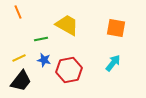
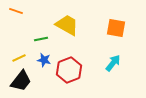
orange line: moved 2 px left, 1 px up; rotated 48 degrees counterclockwise
red hexagon: rotated 10 degrees counterclockwise
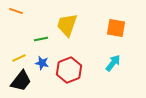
yellow trapezoid: rotated 100 degrees counterclockwise
blue star: moved 2 px left, 3 px down
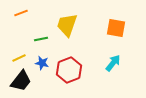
orange line: moved 5 px right, 2 px down; rotated 40 degrees counterclockwise
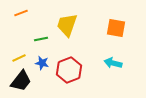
cyan arrow: rotated 114 degrees counterclockwise
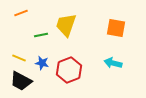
yellow trapezoid: moved 1 px left
green line: moved 4 px up
yellow line: rotated 48 degrees clockwise
black trapezoid: rotated 80 degrees clockwise
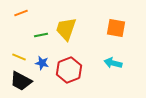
yellow trapezoid: moved 4 px down
yellow line: moved 1 px up
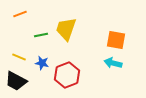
orange line: moved 1 px left, 1 px down
orange square: moved 12 px down
red hexagon: moved 2 px left, 5 px down
black trapezoid: moved 5 px left
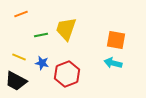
orange line: moved 1 px right
red hexagon: moved 1 px up
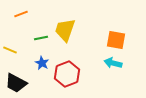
yellow trapezoid: moved 1 px left, 1 px down
green line: moved 3 px down
yellow line: moved 9 px left, 7 px up
blue star: rotated 16 degrees clockwise
black trapezoid: moved 2 px down
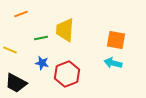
yellow trapezoid: rotated 15 degrees counterclockwise
blue star: rotated 16 degrees counterclockwise
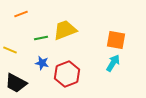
yellow trapezoid: rotated 65 degrees clockwise
cyan arrow: rotated 108 degrees clockwise
